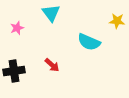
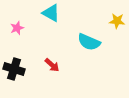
cyan triangle: rotated 24 degrees counterclockwise
black cross: moved 2 px up; rotated 25 degrees clockwise
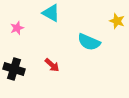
yellow star: rotated 14 degrees clockwise
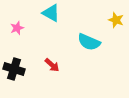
yellow star: moved 1 px left, 1 px up
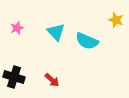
cyan triangle: moved 5 px right, 19 px down; rotated 18 degrees clockwise
cyan semicircle: moved 2 px left, 1 px up
red arrow: moved 15 px down
black cross: moved 8 px down
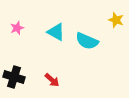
cyan triangle: rotated 18 degrees counterclockwise
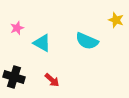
cyan triangle: moved 14 px left, 11 px down
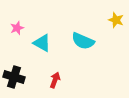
cyan semicircle: moved 4 px left
red arrow: moved 3 px right; rotated 112 degrees counterclockwise
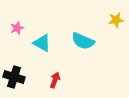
yellow star: rotated 28 degrees counterclockwise
